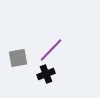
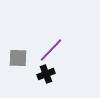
gray square: rotated 12 degrees clockwise
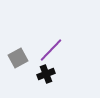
gray square: rotated 30 degrees counterclockwise
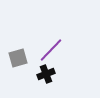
gray square: rotated 12 degrees clockwise
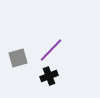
black cross: moved 3 px right, 2 px down
